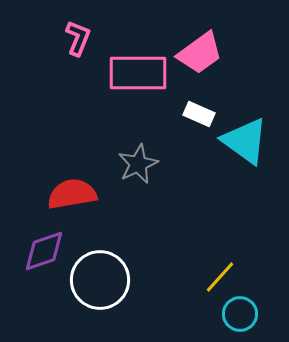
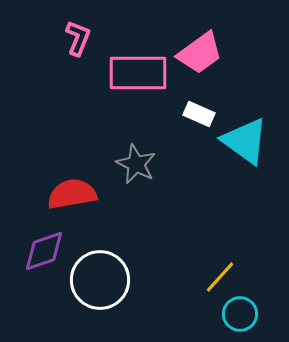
gray star: moved 2 px left; rotated 21 degrees counterclockwise
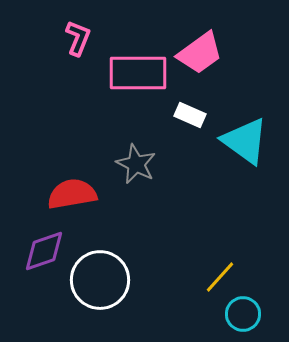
white rectangle: moved 9 px left, 1 px down
cyan circle: moved 3 px right
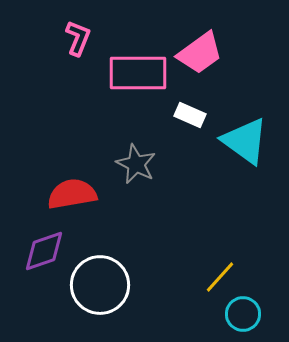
white circle: moved 5 px down
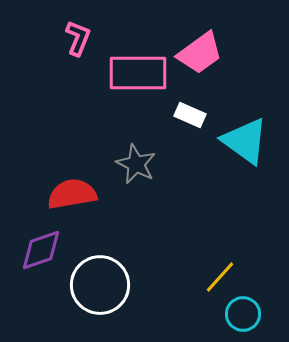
purple diamond: moved 3 px left, 1 px up
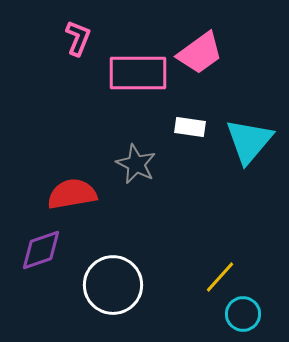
white rectangle: moved 12 px down; rotated 16 degrees counterclockwise
cyan triangle: moved 4 px right; rotated 34 degrees clockwise
white circle: moved 13 px right
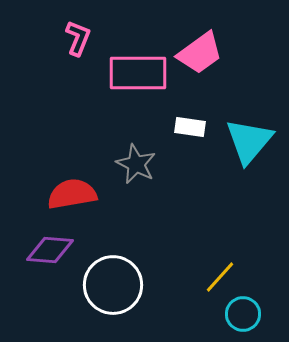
purple diamond: moved 9 px right; rotated 24 degrees clockwise
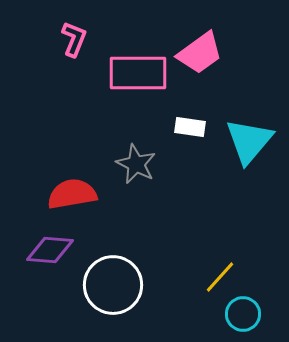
pink L-shape: moved 4 px left, 1 px down
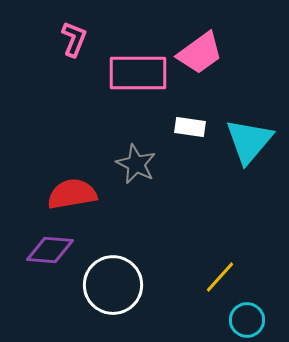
cyan circle: moved 4 px right, 6 px down
